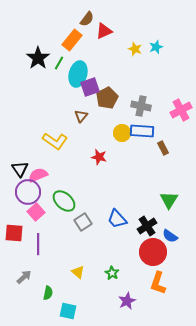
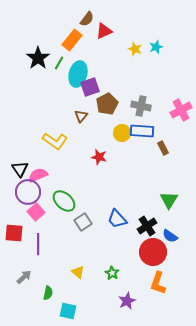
brown pentagon: moved 6 px down
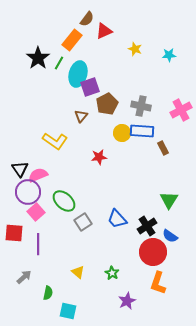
cyan star: moved 13 px right, 8 px down; rotated 16 degrees clockwise
red star: rotated 21 degrees counterclockwise
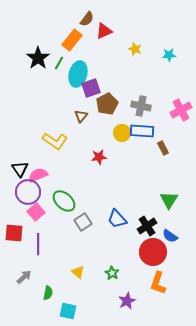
purple square: moved 1 px right, 1 px down
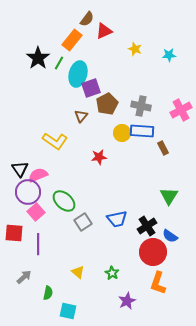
green triangle: moved 4 px up
blue trapezoid: rotated 60 degrees counterclockwise
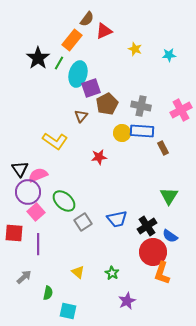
orange L-shape: moved 4 px right, 10 px up
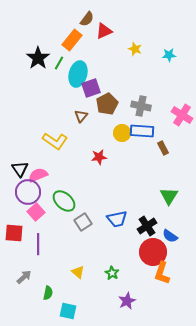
pink cross: moved 1 px right, 5 px down; rotated 30 degrees counterclockwise
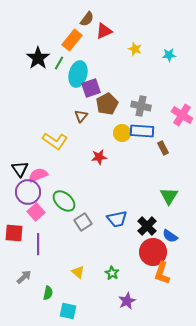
black cross: rotated 12 degrees counterclockwise
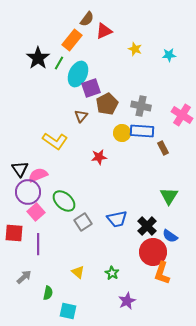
cyan ellipse: rotated 10 degrees clockwise
